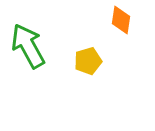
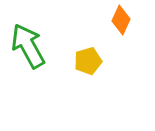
orange diamond: rotated 16 degrees clockwise
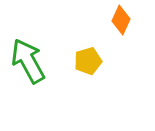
green arrow: moved 15 px down
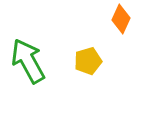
orange diamond: moved 1 px up
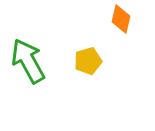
orange diamond: rotated 12 degrees counterclockwise
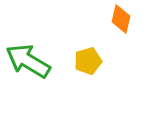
green arrow: rotated 30 degrees counterclockwise
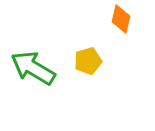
green arrow: moved 5 px right, 7 px down
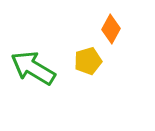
orange diamond: moved 10 px left, 10 px down; rotated 16 degrees clockwise
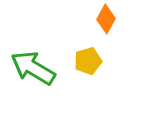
orange diamond: moved 5 px left, 10 px up
